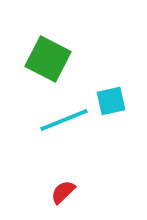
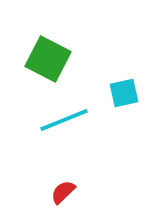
cyan square: moved 13 px right, 8 px up
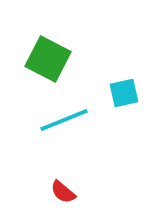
red semicircle: rotated 96 degrees counterclockwise
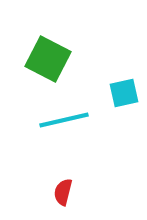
cyan line: rotated 9 degrees clockwise
red semicircle: rotated 64 degrees clockwise
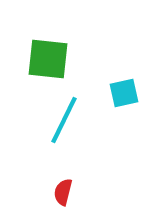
green square: rotated 21 degrees counterclockwise
cyan line: rotated 51 degrees counterclockwise
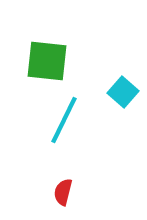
green square: moved 1 px left, 2 px down
cyan square: moved 1 px left, 1 px up; rotated 36 degrees counterclockwise
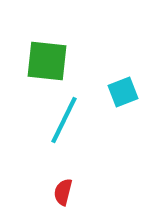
cyan square: rotated 28 degrees clockwise
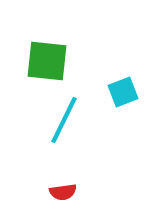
red semicircle: rotated 112 degrees counterclockwise
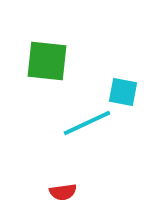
cyan square: rotated 32 degrees clockwise
cyan line: moved 23 px right, 3 px down; rotated 39 degrees clockwise
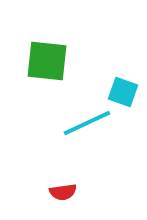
cyan square: rotated 8 degrees clockwise
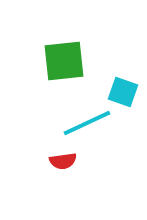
green square: moved 17 px right; rotated 12 degrees counterclockwise
red semicircle: moved 31 px up
